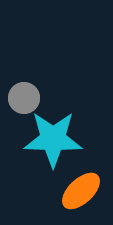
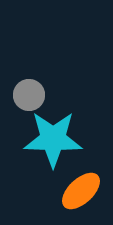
gray circle: moved 5 px right, 3 px up
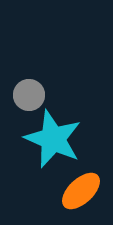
cyan star: rotated 22 degrees clockwise
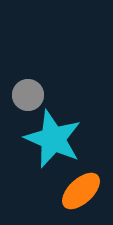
gray circle: moved 1 px left
